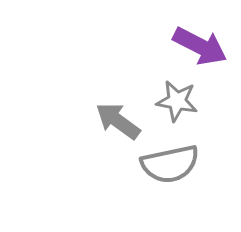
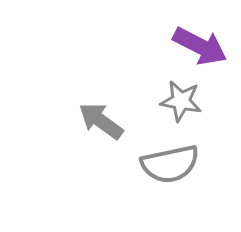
gray star: moved 4 px right
gray arrow: moved 17 px left
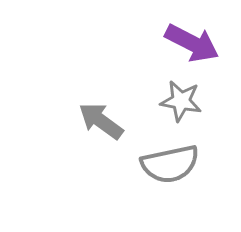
purple arrow: moved 8 px left, 3 px up
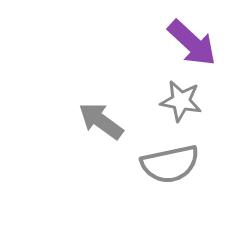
purple arrow: rotated 16 degrees clockwise
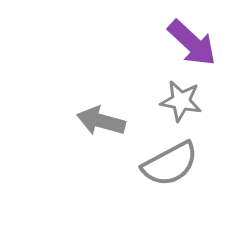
gray arrow: rotated 21 degrees counterclockwise
gray semicircle: rotated 16 degrees counterclockwise
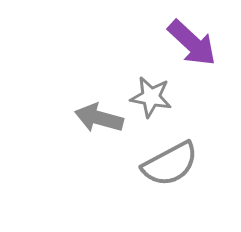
gray star: moved 30 px left, 4 px up
gray arrow: moved 2 px left, 3 px up
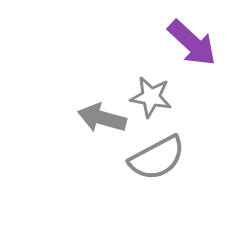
gray arrow: moved 3 px right
gray semicircle: moved 13 px left, 6 px up
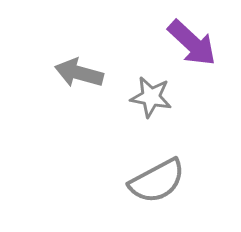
gray arrow: moved 23 px left, 45 px up
gray semicircle: moved 23 px down
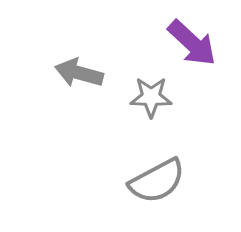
gray star: rotated 9 degrees counterclockwise
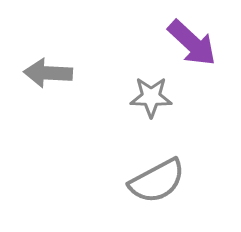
gray arrow: moved 31 px left; rotated 12 degrees counterclockwise
